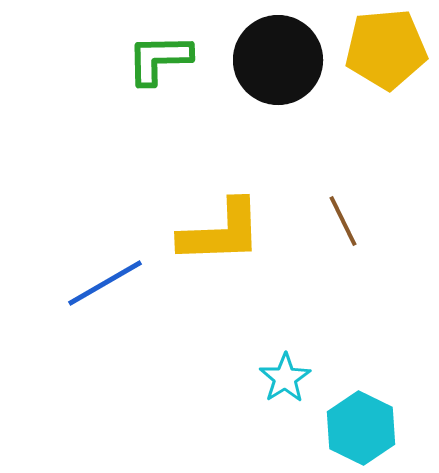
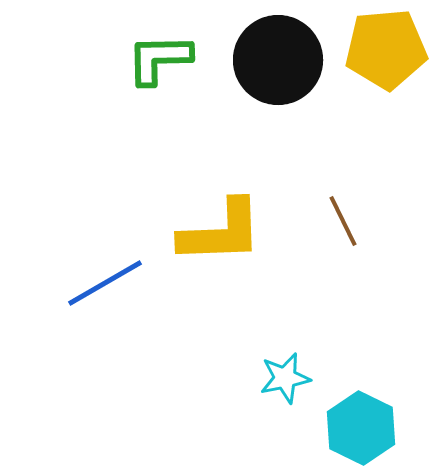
cyan star: rotated 21 degrees clockwise
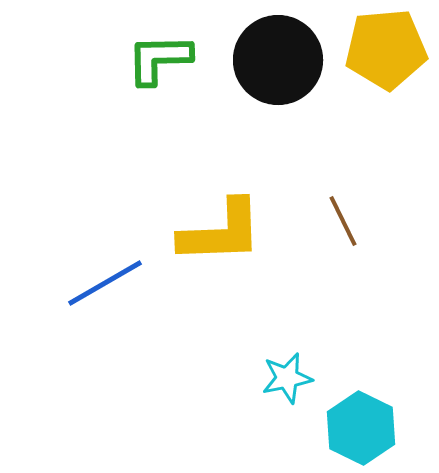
cyan star: moved 2 px right
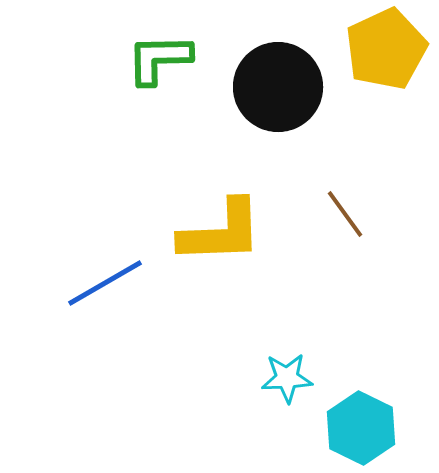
yellow pentagon: rotated 20 degrees counterclockwise
black circle: moved 27 px down
brown line: moved 2 px right, 7 px up; rotated 10 degrees counterclockwise
cyan star: rotated 9 degrees clockwise
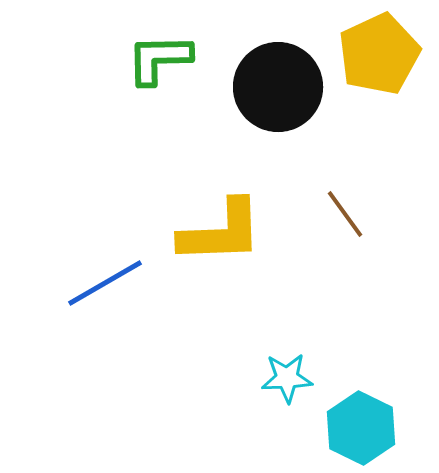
yellow pentagon: moved 7 px left, 5 px down
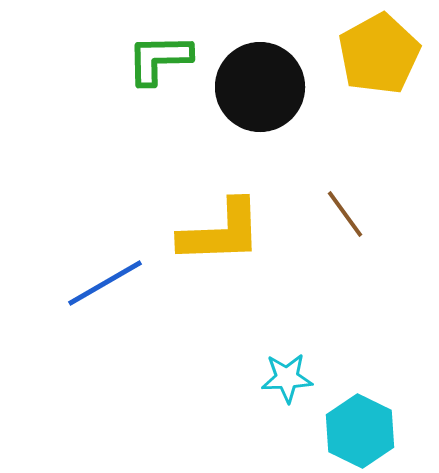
yellow pentagon: rotated 4 degrees counterclockwise
black circle: moved 18 px left
cyan hexagon: moved 1 px left, 3 px down
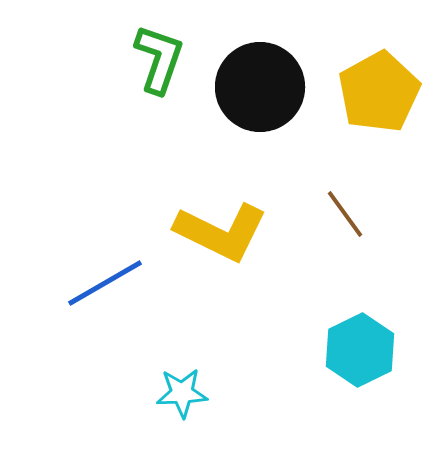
yellow pentagon: moved 38 px down
green L-shape: rotated 110 degrees clockwise
yellow L-shape: rotated 28 degrees clockwise
cyan star: moved 105 px left, 15 px down
cyan hexagon: moved 81 px up; rotated 8 degrees clockwise
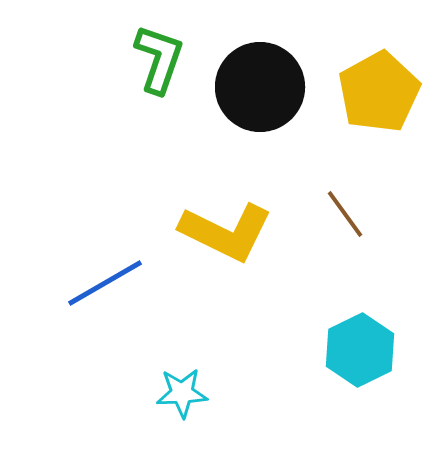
yellow L-shape: moved 5 px right
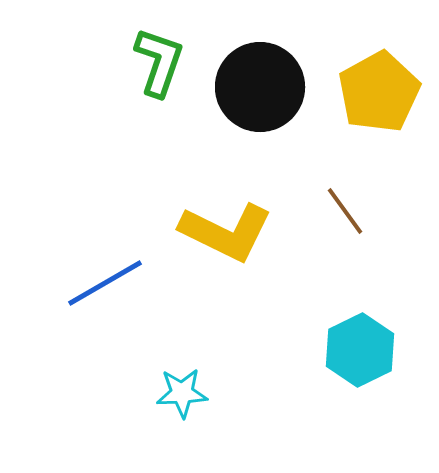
green L-shape: moved 3 px down
brown line: moved 3 px up
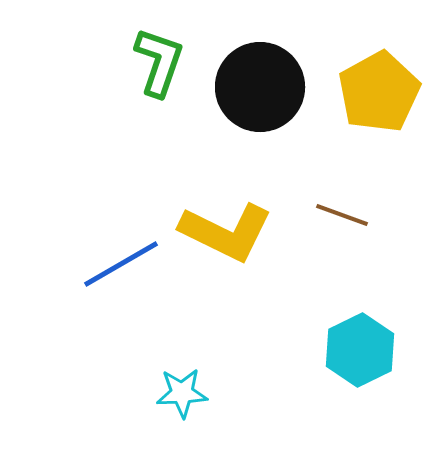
brown line: moved 3 px left, 4 px down; rotated 34 degrees counterclockwise
blue line: moved 16 px right, 19 px up
